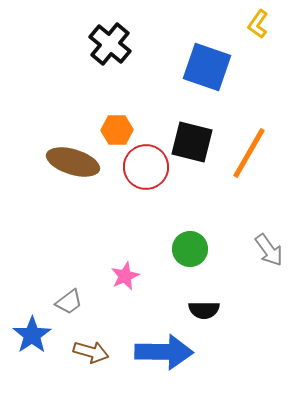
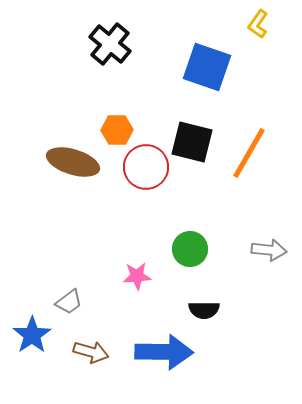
gray arrow: rotated 48 degrees counterclockwise
pink star: moved 12 px right; rotated 20 degrees clockwise
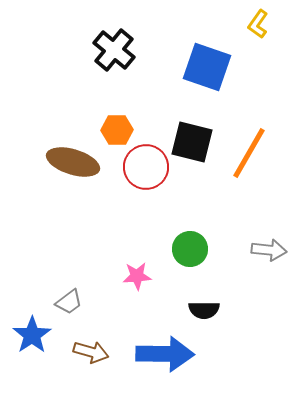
black cross: moved 4 px right, 6 px down
blue arrow: moved 1 px right, 2 px down
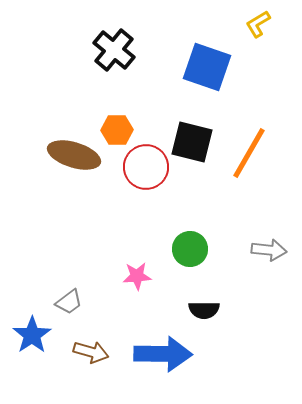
yellow L-shape: rotated 24 degrees clockwise
brown ellipse: moved 1 px right, 7 px up
blue arrow: moved 2 px left
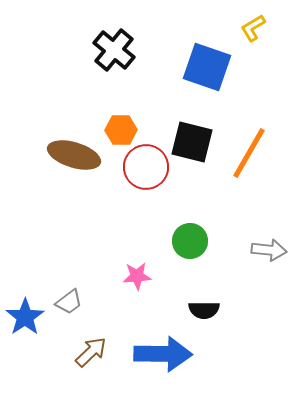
yellow L-shape: moved 5 px left, 4 px down
orange hexagon: moved 4 px right
green circle: moved 8 px up
blue star: moved 7 px left, 18 px up
brown arrow: rotated 60 degrees counterclockwise
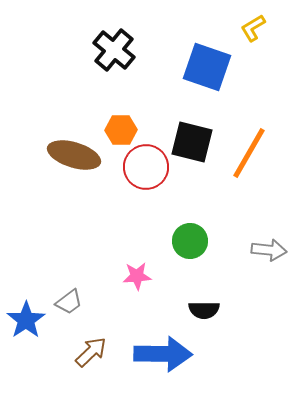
blue star: moved 1 px right, 3 px down
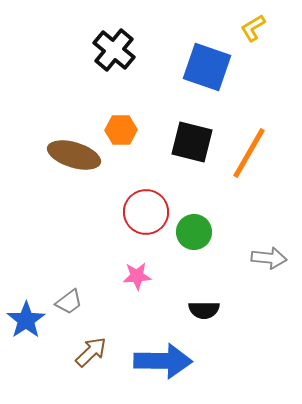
red circle: moved 45 px down
green circle: moved 4 px right, 9 px up
gray arrow: moved 8 px down
blue arrow: moved 7 px down
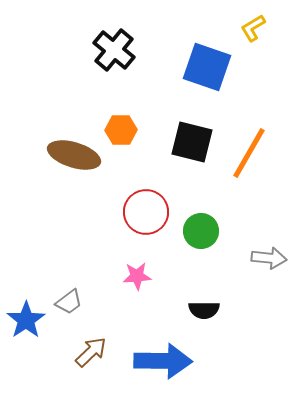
green circle: moved 7 px right, 1 px up
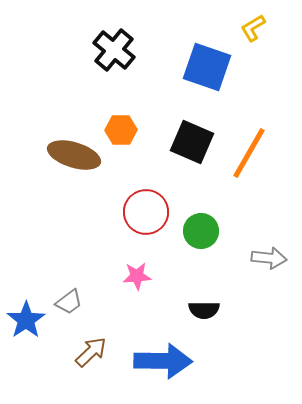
black square: rotated 9 degrees clockwise
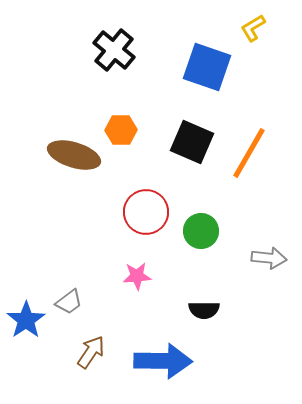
brown arrow: rotated 12 degrees counterclockwise
